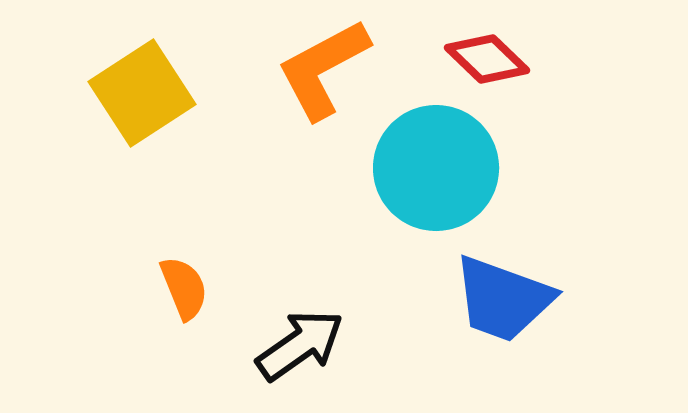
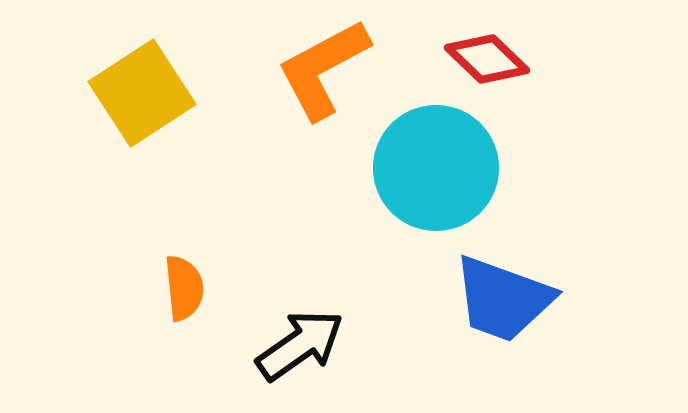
orange semicircle: rotated 16 degrees clockwise
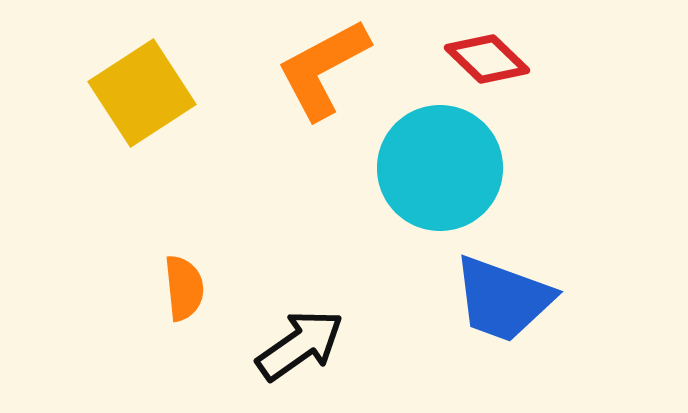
cyan circle: moved 4 px right
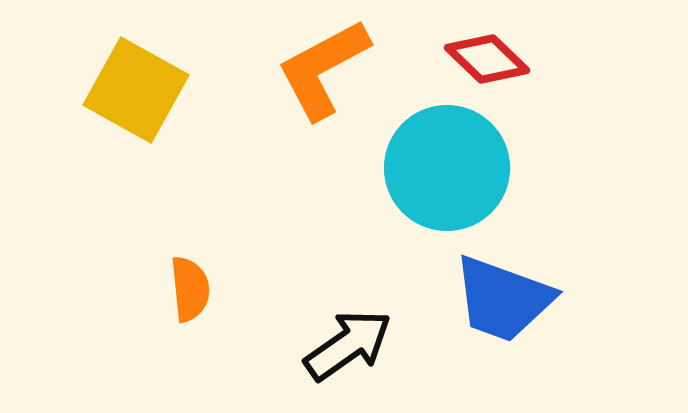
yellow square: moved 6 px left, 3 px up; rotated 28 degrees counterclockwise
cyan circle: moved 7 px right
orange semicircle: moved 6 px right, 1 px down
black arrow: moved 48 px right
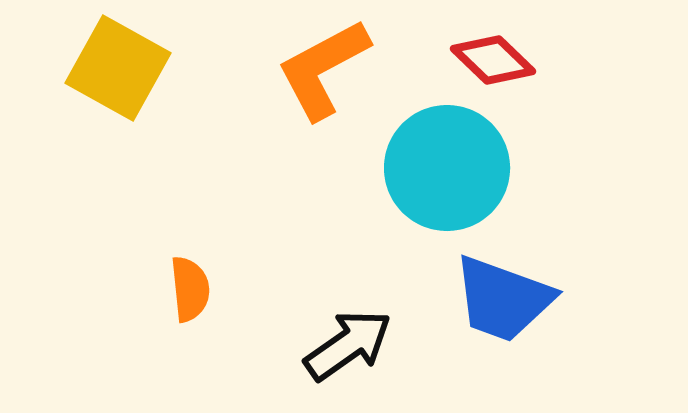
red diamond: moved 6 px right, 1 px down
yellow square: moved 18 px left, 22 px up
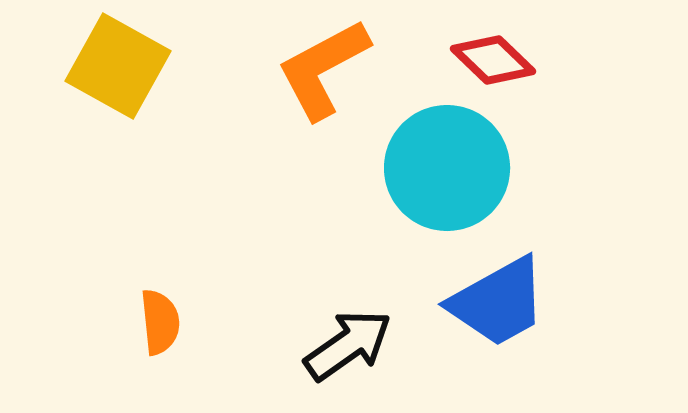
yellow square: moved 2 px up
orange semicircle: moved 30 px left, 33 px down
blue trapezoid: moved 5 px left, 3 px down; rotated 49 degrees counterclockwise
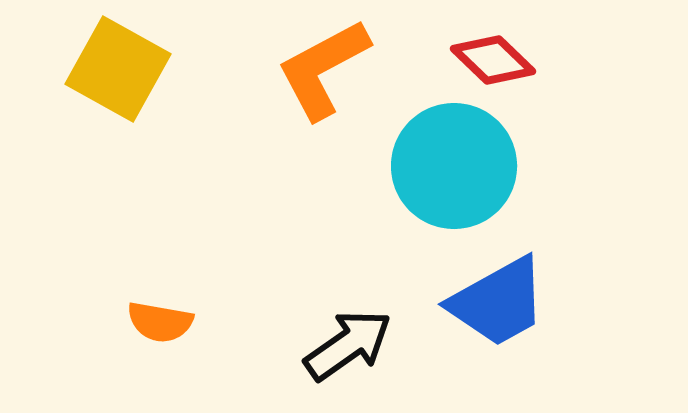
yellow square: moved 3 px down
cyan circle: moved 7 px right, 2 px up
orange semicircle: rotated 106 degrees clockwise
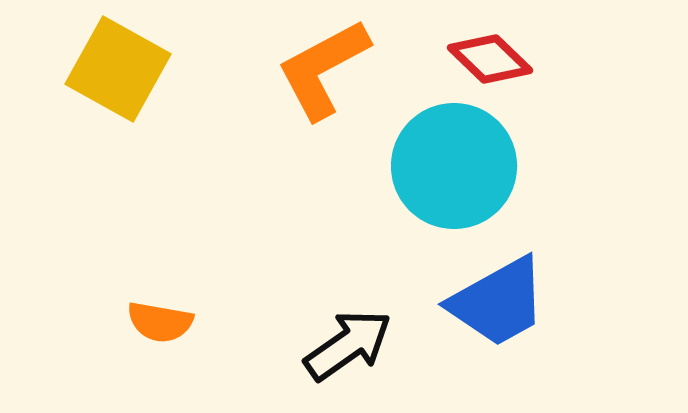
red diamond: moved 3 px left, 1 px up
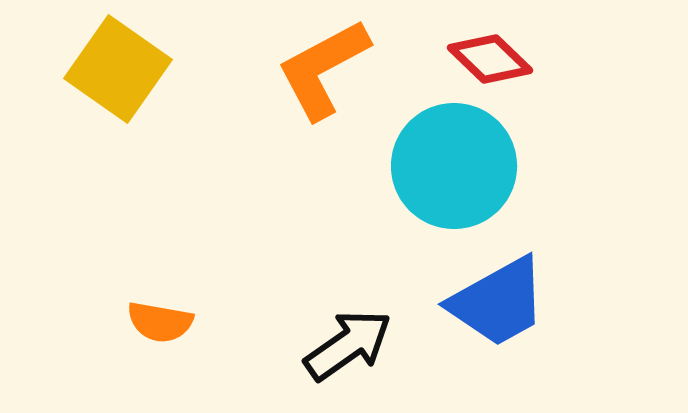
yellow square: rotated 6 degrees clockwise
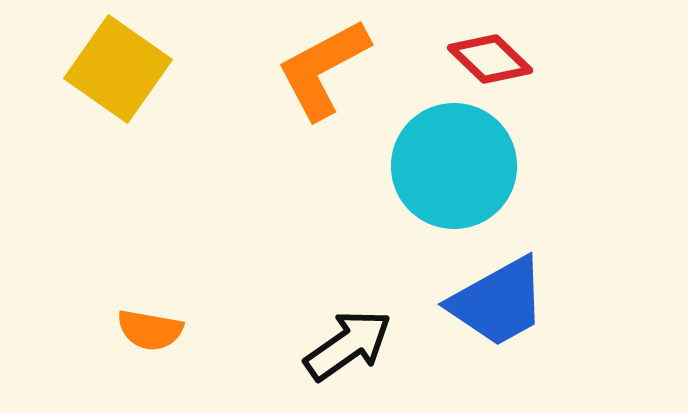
orange semicircle: moved 10 px left, 8 px down
